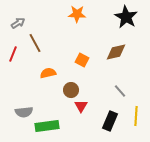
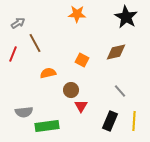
yellow line: moved 2 px left, 5 px down
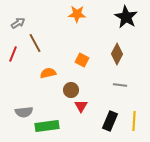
brown diamond: moved 1 px right, 2 px down; rotated 50 degrees counterclockwise
gray line: moved 6 px up; rotated 40 degrees counterclockwise
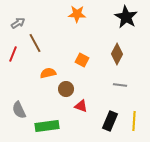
brown circle: moved 5 px left, 1 px up
red triangle: rotated 40 degrees counterclockwise
gray semicircle: moved 5 px left, 2 px up; rotated 72 degrees clockwise
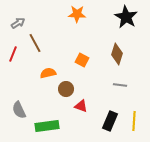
brown diamond: rotated 10 degrees counterclockwise
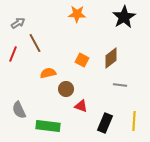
black star: moved 2 px left; rotated 10 degrees clockwise
brown diamond: moved 6 px left, 4 px down; rotated 35 degrees clockwise
black rectangle: moved 5 px left, 2 px down
green rectangle: moved 1 px right; rotated 15 degrees clockwise
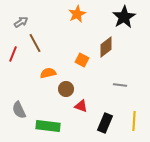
orange star: rotated 30 degrees counterclockwise
gray arrow: moved 3 px right, 1 px up
brown diamond: moved 5 px left, 11 px up
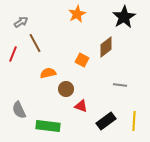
black rectangle: moved 1 px right, 2 px up; rotated 30 degrees clockwise
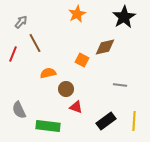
gray arrow: rotated 16 degrees counterclockwise
brown diamond: moved 1 px left; rotated 25 degrees clockwise
red triangle: moved 5 px left, 1 px down
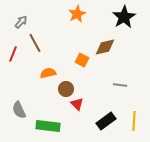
red triangle: moved 1 px right, 3 px up; rotated 24 degrees clockwise
